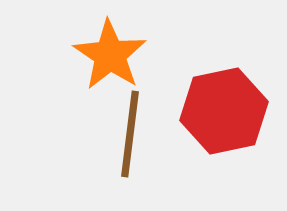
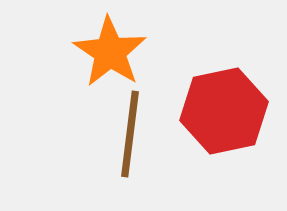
orange star: moved 3 px up
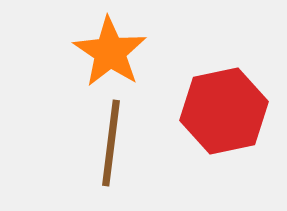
brown line: moved 19 px left, 9 px down
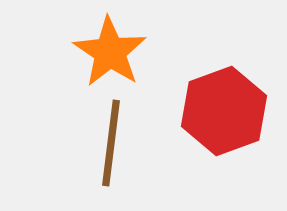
red hexagon: rotated 8 degrees counterclockwise
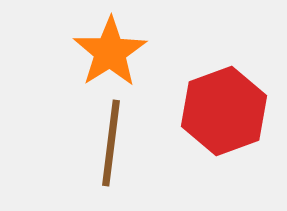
orange star: rotated 6 degrees clockwise
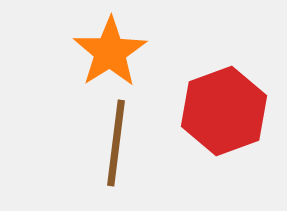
brown line: moved 5 px right
